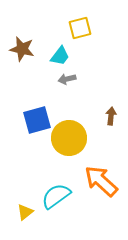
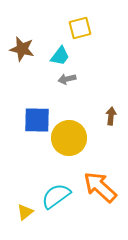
blue square: rotated 16 degrees clockwise
orange arrow: moved 1 px left, 6 px down
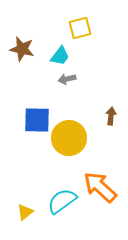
cyan semicircle: moved 6 px right, 5 px down
